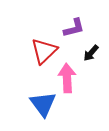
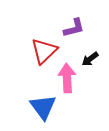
black arrow: moved 1 px left, 6 px down; rotated 12 degrees clockwise
blue triangle: moved 3 px down
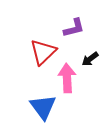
red triangle: moved 1 px left, 1 px down
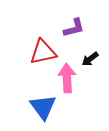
red triangle: rotated 32 degrees clockwise
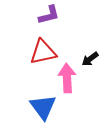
purple L-shape: moved 25 px left, 13 px up
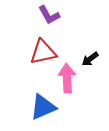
purple L-shape: rotated 75 degrees clockwise
blue triangle: rotated 44 degrees clockwise
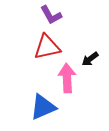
purple L-shape: moved 2 px right
red triangle: moved 4 px right, 5 px up
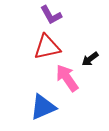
pink arrow: rotated 32 degrees counterclockwise
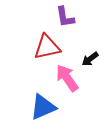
purple L-shape: moved 14 px right, 2 px down; rotated 20 degrees clockwise
